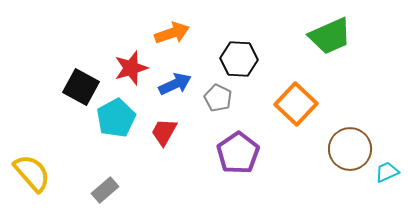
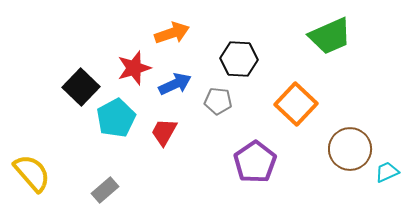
red star: moved 3 px right
black square: rotated 15 degrees clockwise
gray pentagon: moved 3 px down; rotated 20 degrees counterclockwise
purple pentagon: moved 17 px right, 9 px down
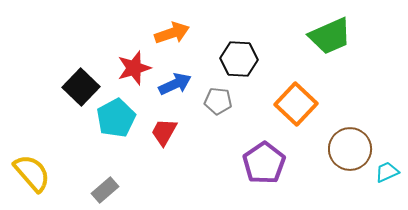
purple pentagon: moved 9 px right, 1 px down
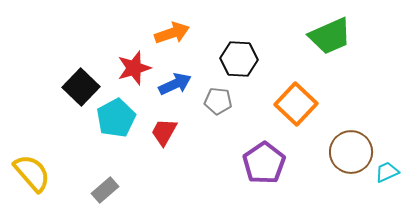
brown circle: moved 1 px right, 3 px down
